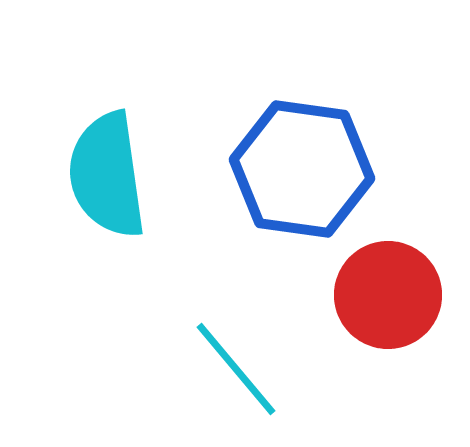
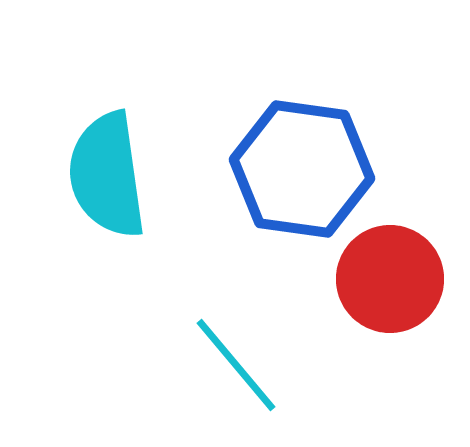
red circle: moved 2 px right, 16 px up
cyan line: moved 4 px up
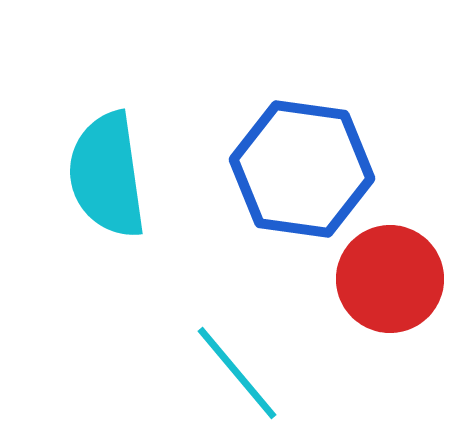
cyan line: moved 1 px right, 8 px down
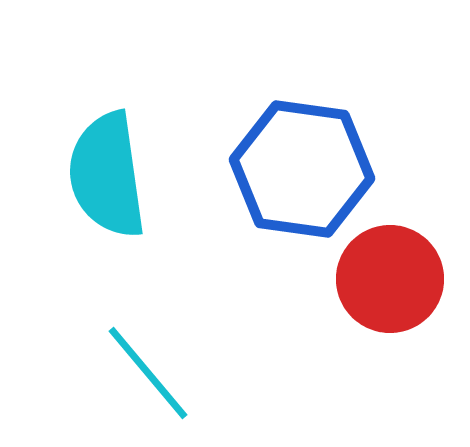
cyan line: moved 89 px left
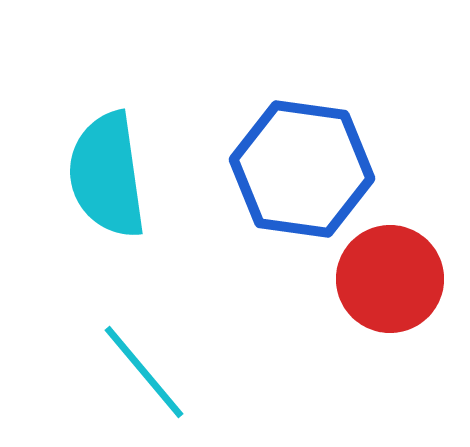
cyan line: moved 4 px left, 1 px up
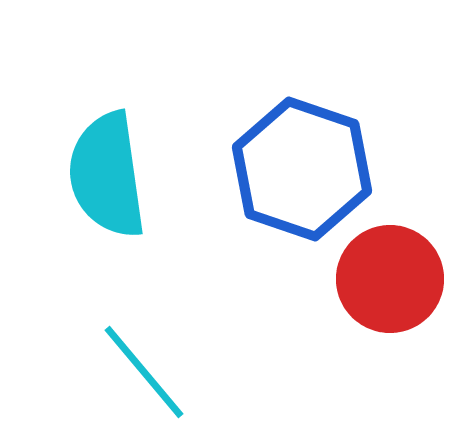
blue hexagon: rotated 11 degrees clockwise
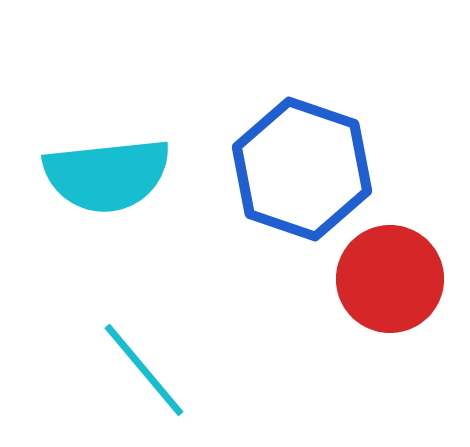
cyan semicircle: rotated 88 degrees counterclockwise
cyan line: moved 2 px up
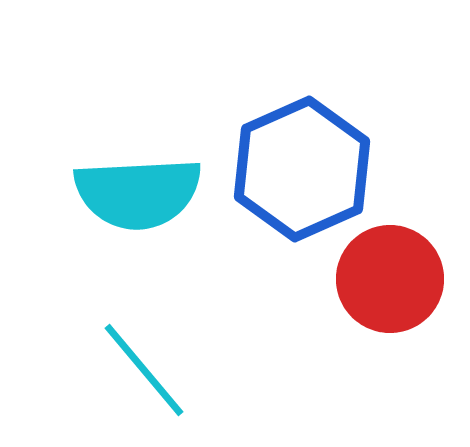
blue hexagon: rotated 17 degrees clockwise
cyan semicircle: moved 31 px right, 18 px down; rotated 3 degrees clockwise
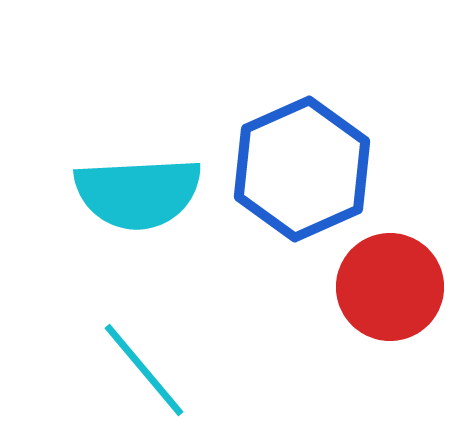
red circle: moved 8 px down
